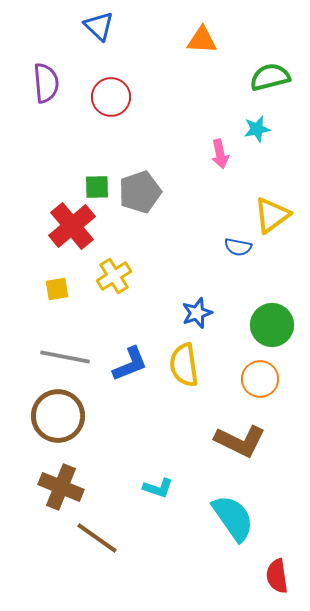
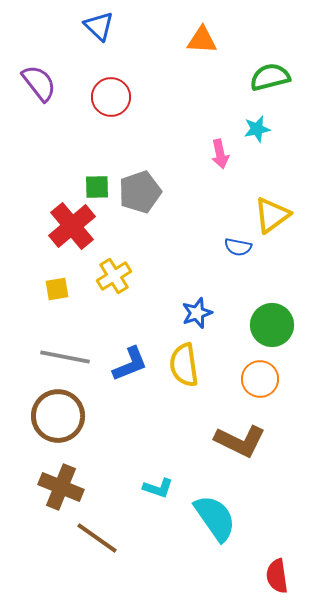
purple semicircle: moved 7 px left; rotated 33 degrees counterclockwise
cyan semicircle: moved 18 px left
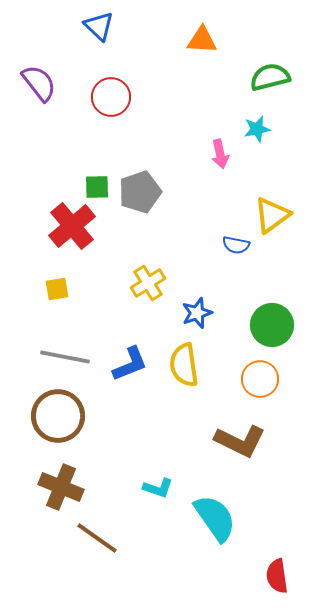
blue semicircle: moved 2 px left, 2 px up
yellow cross: moved 34 px right, 7 px down
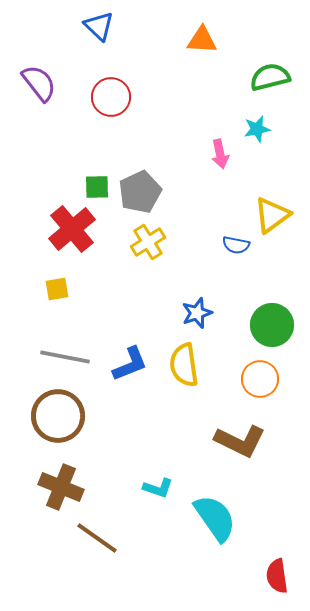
gray pentagon: rotated 6 degrees counterclockwise
red cross: moved 3 px down
yellow cross: moved 41 px up
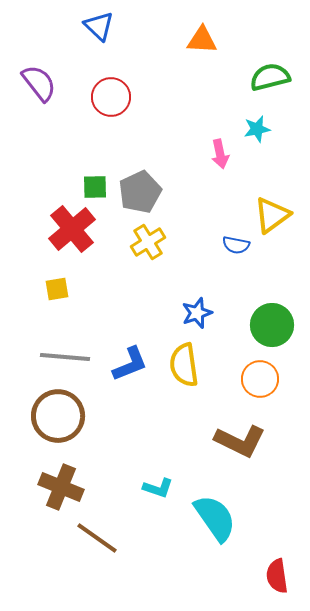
green square: moved 2 px left
gray line: rotated 6 degrees counterclockwise
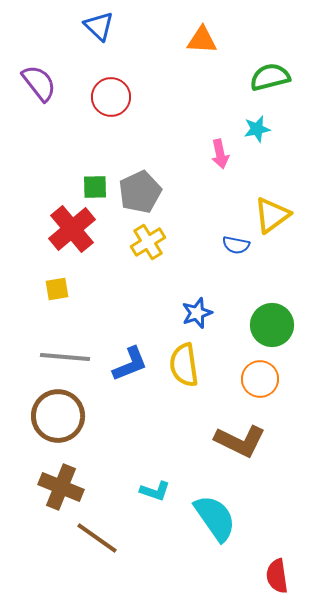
cyan L-shape: moved 3 px left, 3 px down
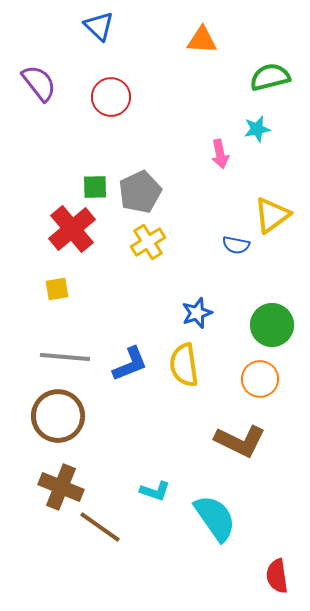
brown line: moved 3 px right, 11 px up
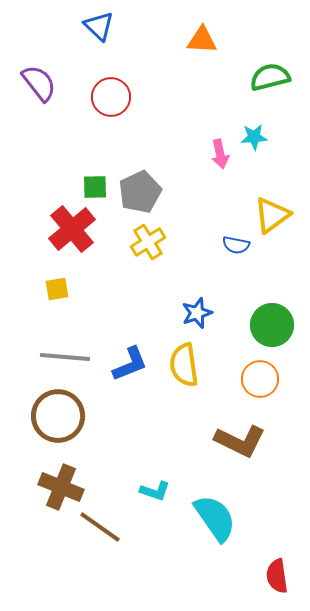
cyan star: moved 3 px left, 8 px down; rotated 8 degrees clockwise
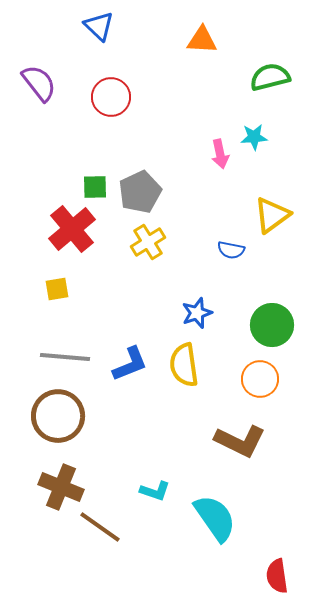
blue semicircle: moved 5 px left, 5 px down
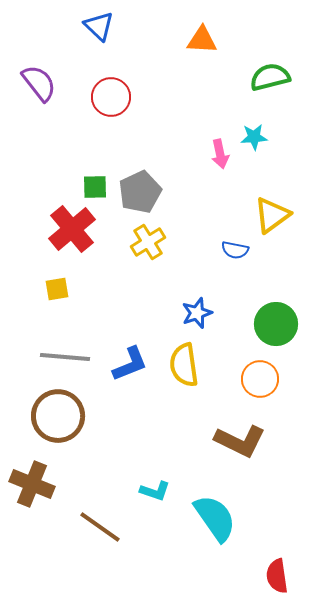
blue semicircle: moved 4 px right
green circle: moved 4 px right, 1 px up
brown cross: moved 29 px left, 3 px up
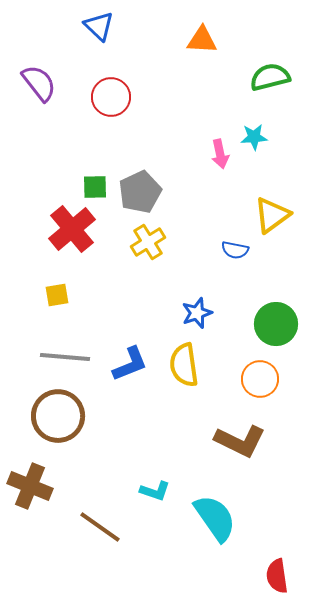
yellow square: moved 6 px down
brown cross: moved 2 px left, 2 px down
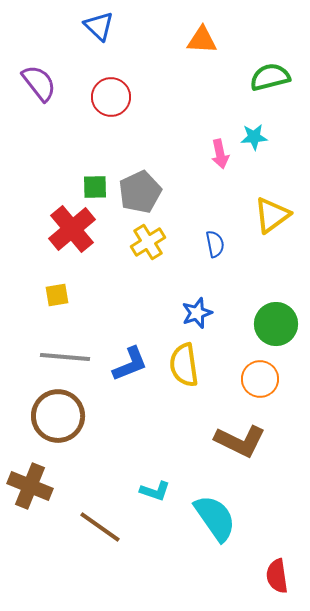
blue semicircle: moved 20 px left, 6 px up; rotated 112 degrees counterclockwise
